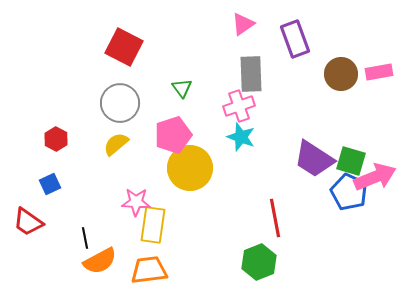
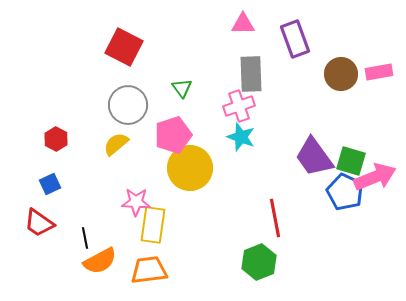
pink triangle: rotated 35 degrees clockwise
gray circle: moved 8 px right, 2 px down
purple trapezoid: moved 2 px up; rotated 21 degrees clockwise
blue pentagon: moved 4 px left
red trapezoid: moved 11 px right, 1 px down
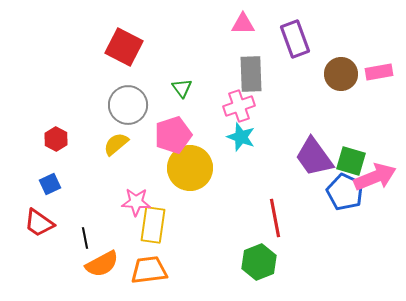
orange semicircle: moved 2 px right, 3 px down
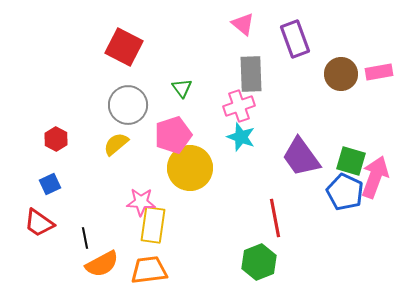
pink triangle: rotated 40 degrees clockwise
purple trapezoid: moved 13 px left
pink arrow: rotated 48 degrees counterclockwise
pink star: moved 5 px right
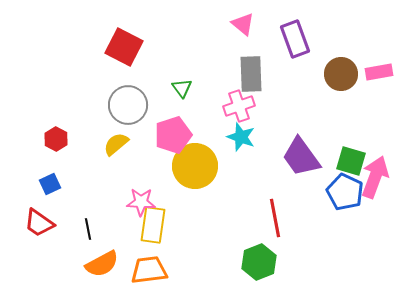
yellow circle: moved 5 px right, 2 px up
black line: moved 3 px right, 9 px up
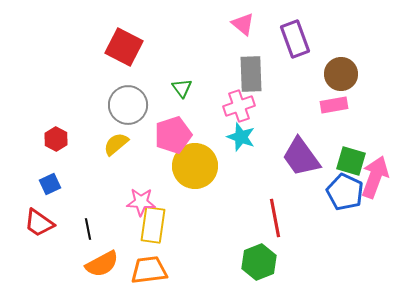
pink rectangle: moved 45 px left, 33 px down
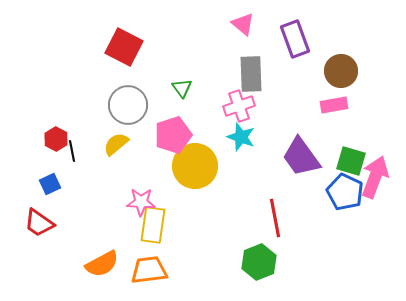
brown circle: moved 3 px up
black line: moved 16 px left, 78 px up
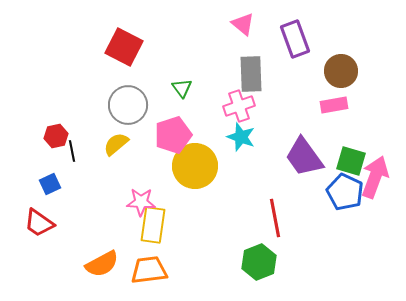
red hexagon: moved 3 px up; rotated 20 degrees clockwise
purple trapezoid: moved 3 px right
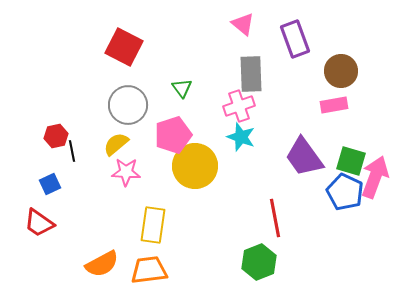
pink star: moved 15 px left, 30 px up
